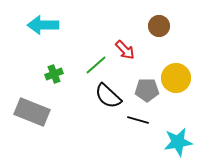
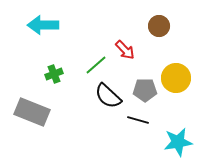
gray pentagon: moved 2 px left
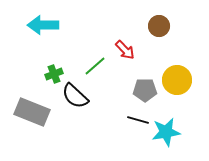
green line: moved 1 px left, 1 px down
yellow circle: moved 1 px right, 2 px down
black semicircle: moved 33 px left
cyan star: moved 12 px left, 10 px up
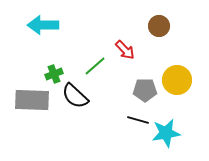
gray rectangle: moved 12 px up; rotated 20 degrees counterclockwise
cyan star: moved 1 px down
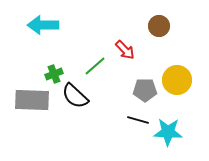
cyan star: moved 2 px right, 1 px up; rotated 12 degrees clockwise
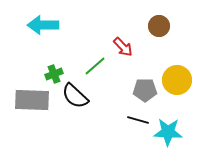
red arrow: moved 2 px left, 3 px up
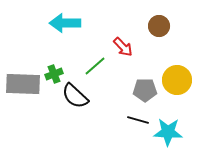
cyan arrow: moved 22 px right, 2 px up
gray rectangle: moved 9 px left, 16 px up
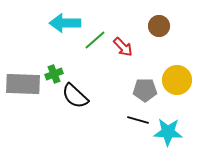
green line: moved 26 px up
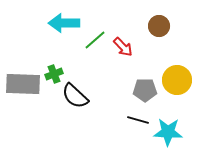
cyan arrow: moved 1 px left
